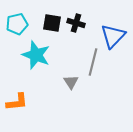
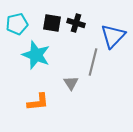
gray triangle: moved 1 px down
orange L-shape: moved 21 px right
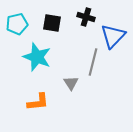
black cross: moved 10 px right, 6 px up
cyan star: moved 1 px right, 2 px down
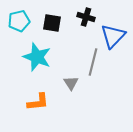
cyan pentagon: moved 2 px right, 3 px up
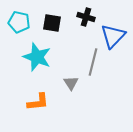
cyan pentagon: moved 1 px down; rotated 25 degrees clockwise
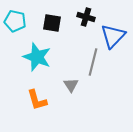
cyan pentagon: moved 4 px left, 1 px up
gray triangle: moved 2 px down
orange L-shape: moved 1 px left, 2 px up; rotated 80 degrees clockwise
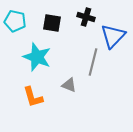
gray triangle: moved 2 px left; rotated 35 degrees counterclockwise
orange L-shape: moved 4 px left, 3 px up
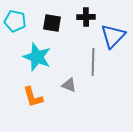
black cross: rotated 18 degrees counterclockwise
gray line: rotated 12 degrees counterclockwise
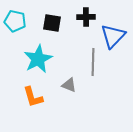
cyan star: moved 1 px right, 2 px down; rotated 24 degrees clockwise
